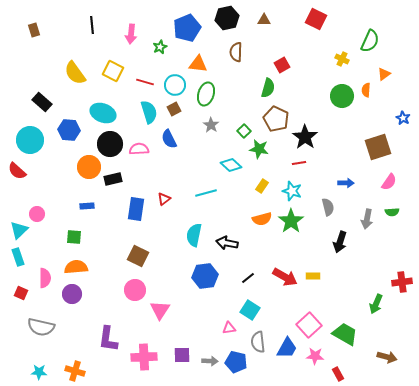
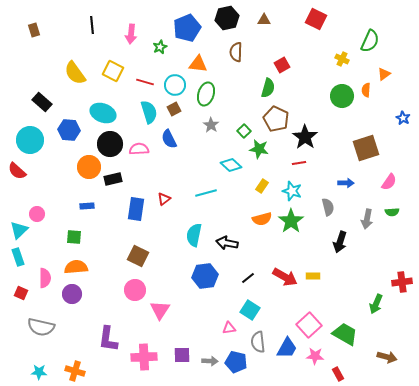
brown square at (378, 147): moved 12 px left, 1 px down
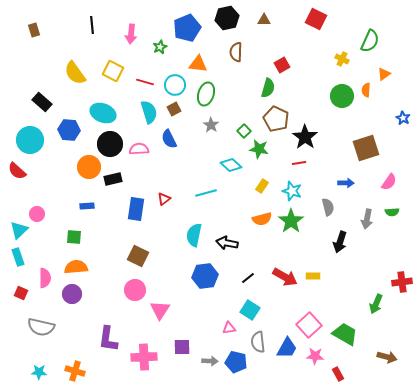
purple square at (182, 355): moved 8 px up
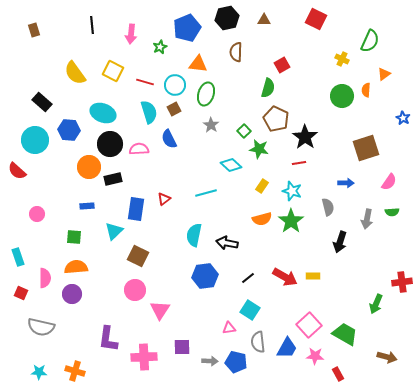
cyan circle at (30, 140): moved 5 px right
cyan triangle at (19, 230): moved 95 px right, 1 px down
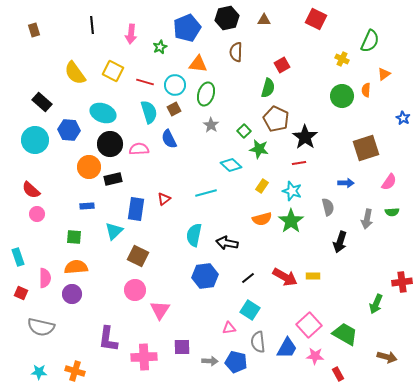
red semicircle at (17, 171): moved 14 px right, 19 px down
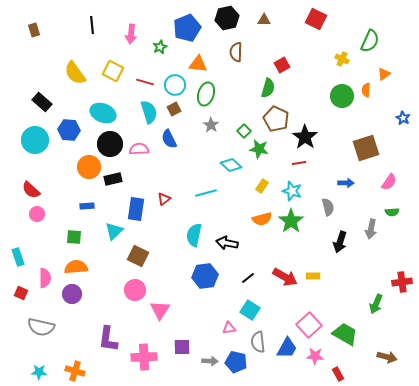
gray arrow at (367, 219): moved 4 px right, 10 px down
